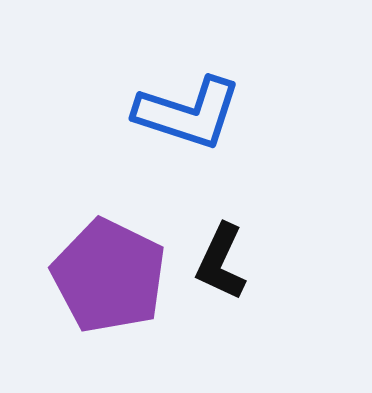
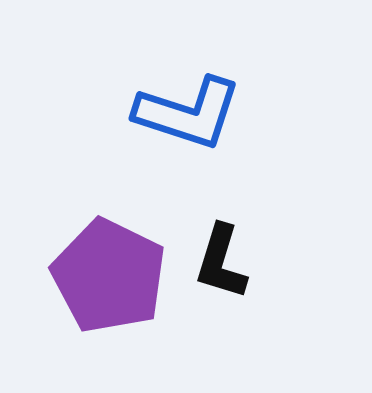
black L-shape: rotated 8 degrees counterclockwise
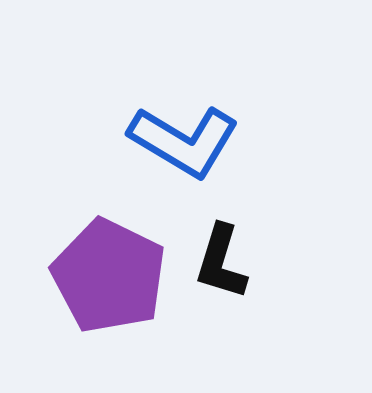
blue L-shape: moved 4 px left, 28 px down; rotated 13 degrees clockwise
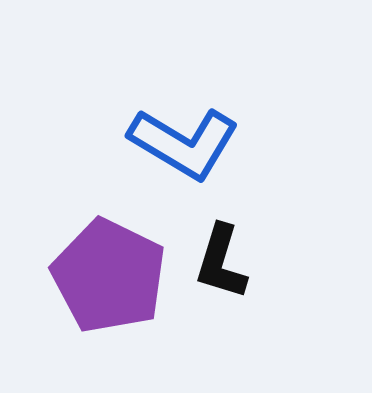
blue L-shape: moved 2 px down
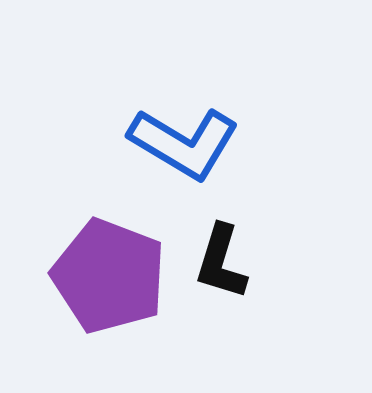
purple pentagon: rotated 5 degrees counterclockwise
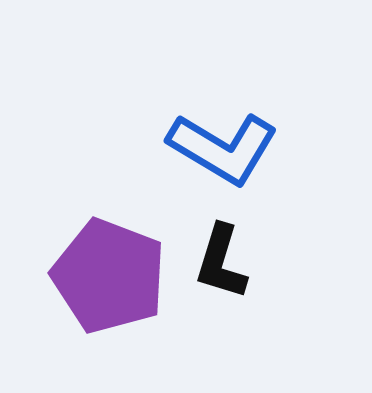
blue L-shape: moved 39 px right, 5 px down
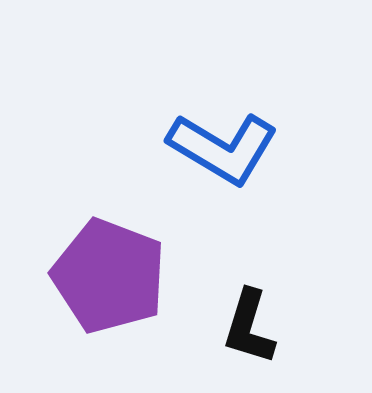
black L-shape: moved 28 px right, 65 px down
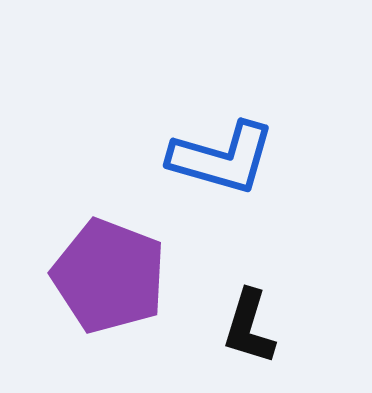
blue L-shape: moved 1 px left, 10 px down; rotated 15 degrees counterclockwise
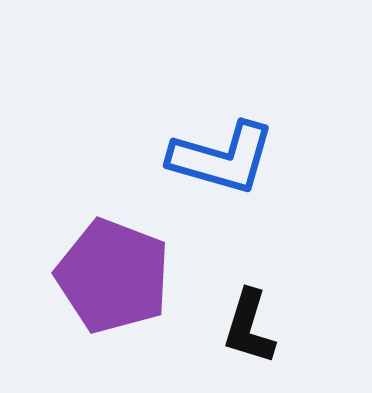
purple pentagon: moved 4 px right
